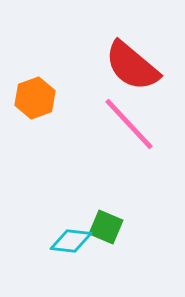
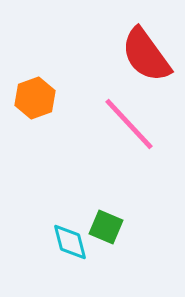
red semicircle: moved 14 px right, 11 px up; rotated 14 degrees clockwise
cyan diamond: moved 1 px left, 1 px down; rotated 69 degrees clockwise
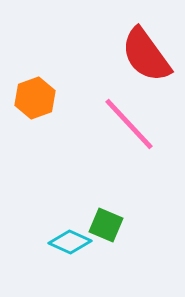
green square: moved 2 px up
cyan diamond: rotated 51 degrees counterclockwise
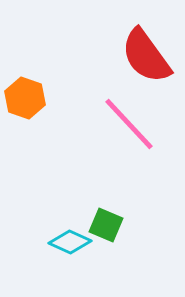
red semicircle: moved 1 px down
orange hexagon: moved 10 px left; rotated 21 degrees counterclockwise
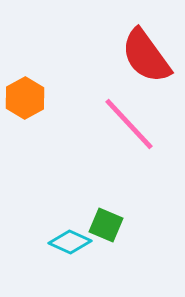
orange hexagon: rotated 12 degrees clockwise
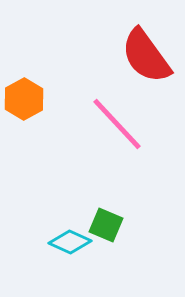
orange hexagon: moved 1 px left, 1 px down
pink line: moved 12 px left
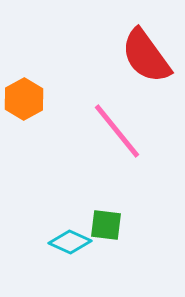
pink line: moved 7 px down; rotated 4 degrees clockwise
green square: rotated 16 degrees counterclockwise
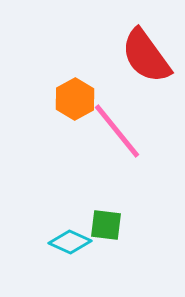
orange hexagon: moved 51 px right
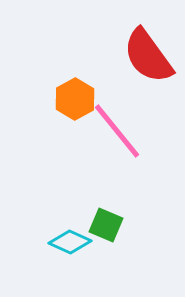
red semicircle: moved 2 px right
green square: rotated 16 degrees clockwise
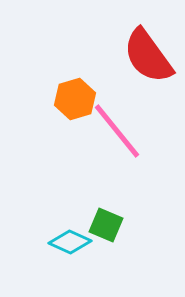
orange hexagon: rotated 12 degrees clockwise
